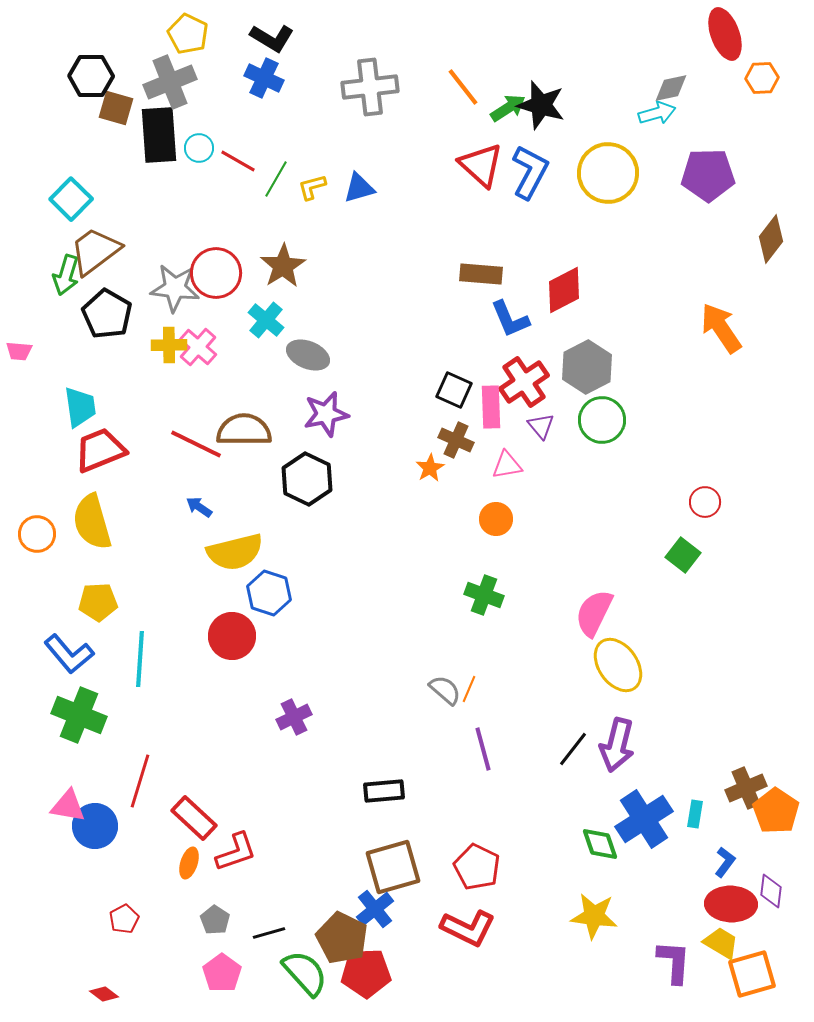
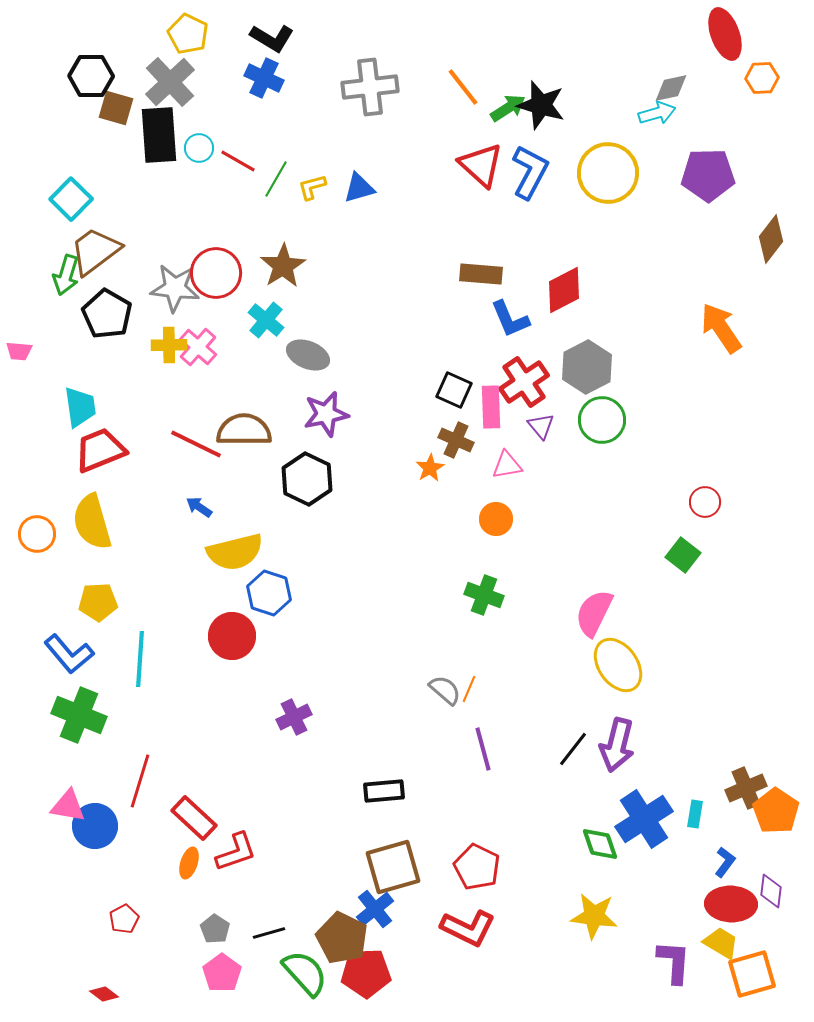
gray cross at (170, 82): rotated 21 degrees counterclockwise
gray pentagon at (215, 920): moved 9 px down
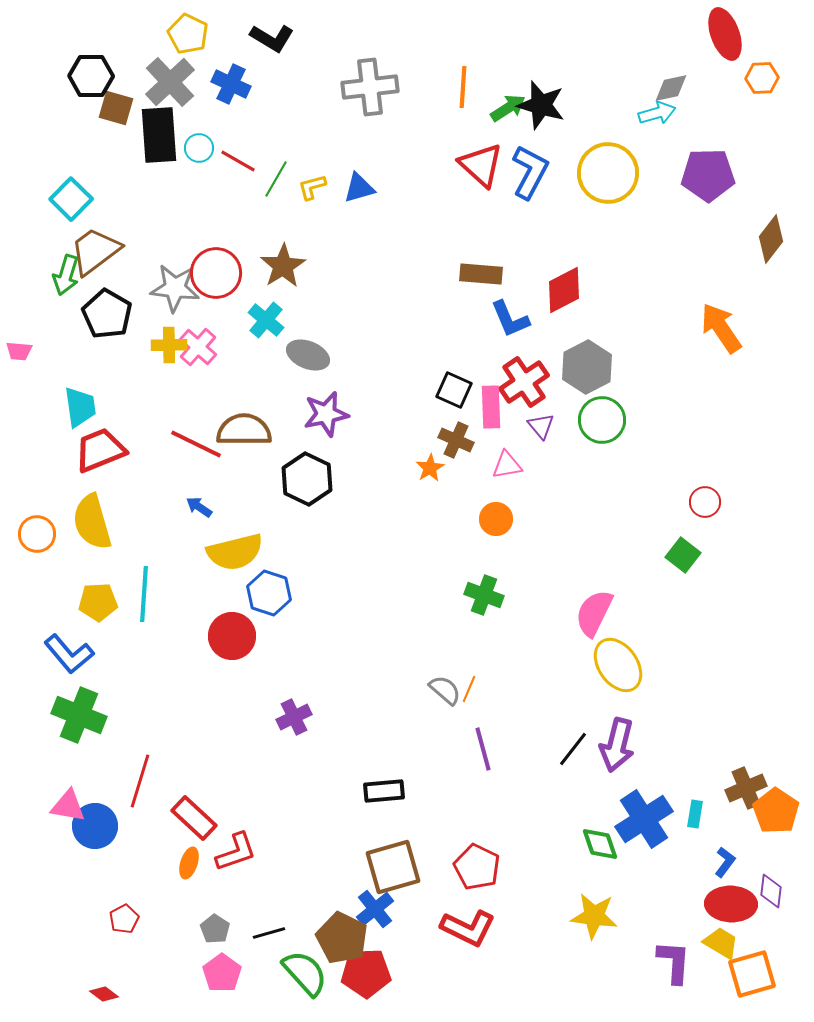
blue cross at (264, 78): moved 33 px left, 6 px down
orange line at (463, 87): rotated 42 degrees clockwise
cyan line at (140, 659): moved 4 px right, 65 px up
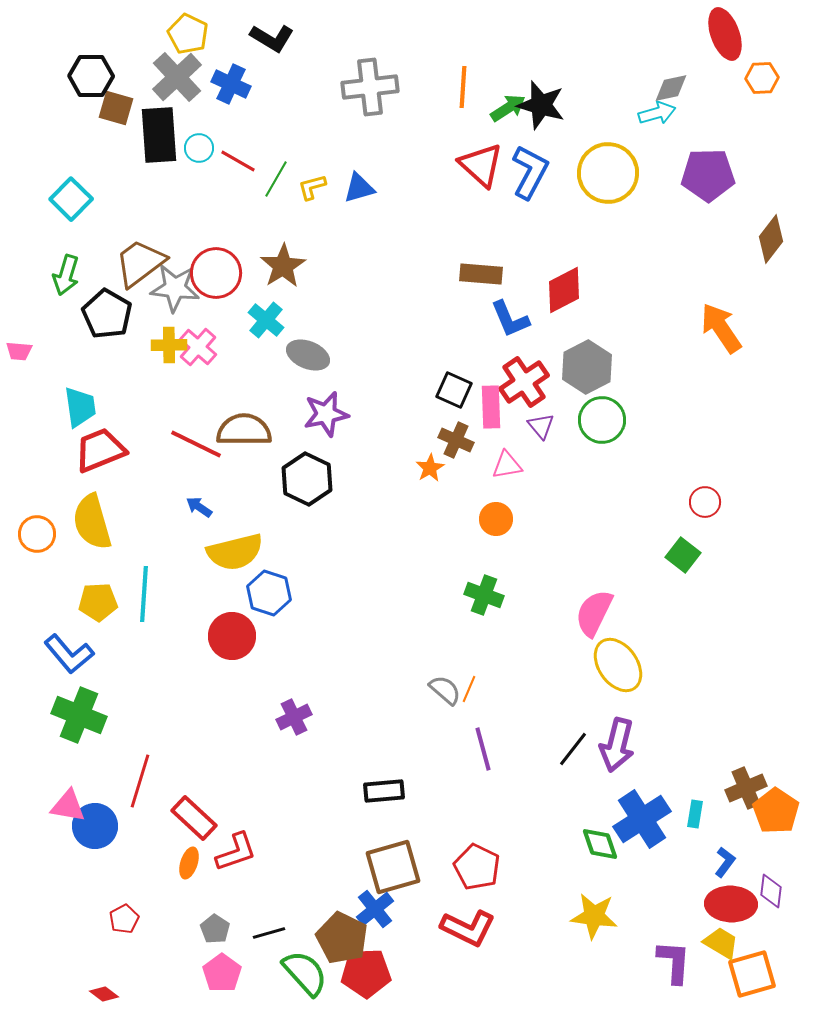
gray cross at (170, 82): moved 7 px right, 5 px up
brown trapezoid at (95, 251): moved 45 px right, 12 px down
blue cross at (644, 819): moved 2 px left
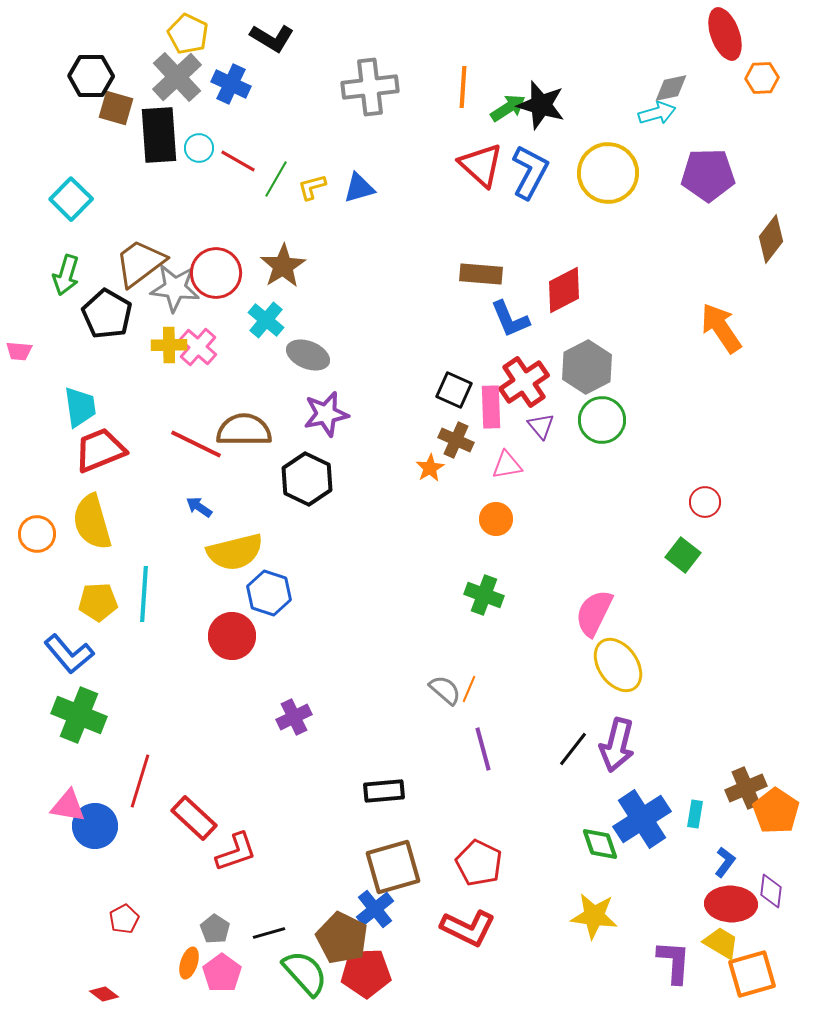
orange ellipse at (189, 863): moved 100 px down
red pentagon at (477, 867): moved 2 px right, 4 px up
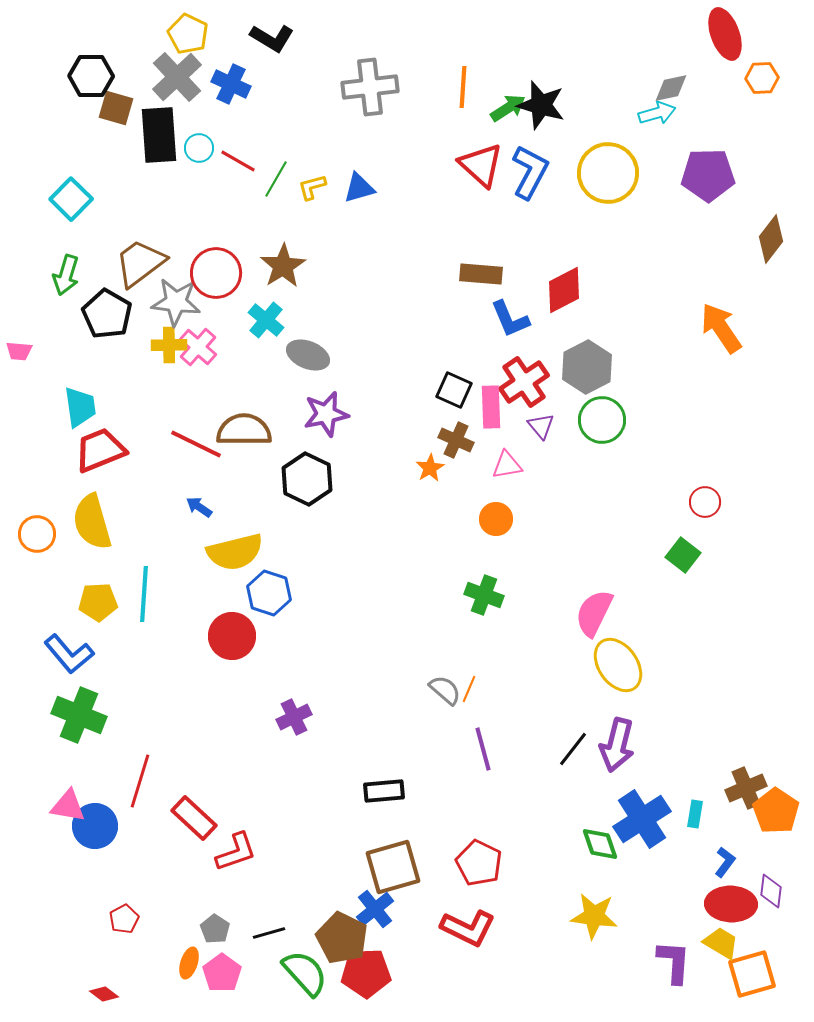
gray star at (175, 288): moved 1 px right, 14 px down
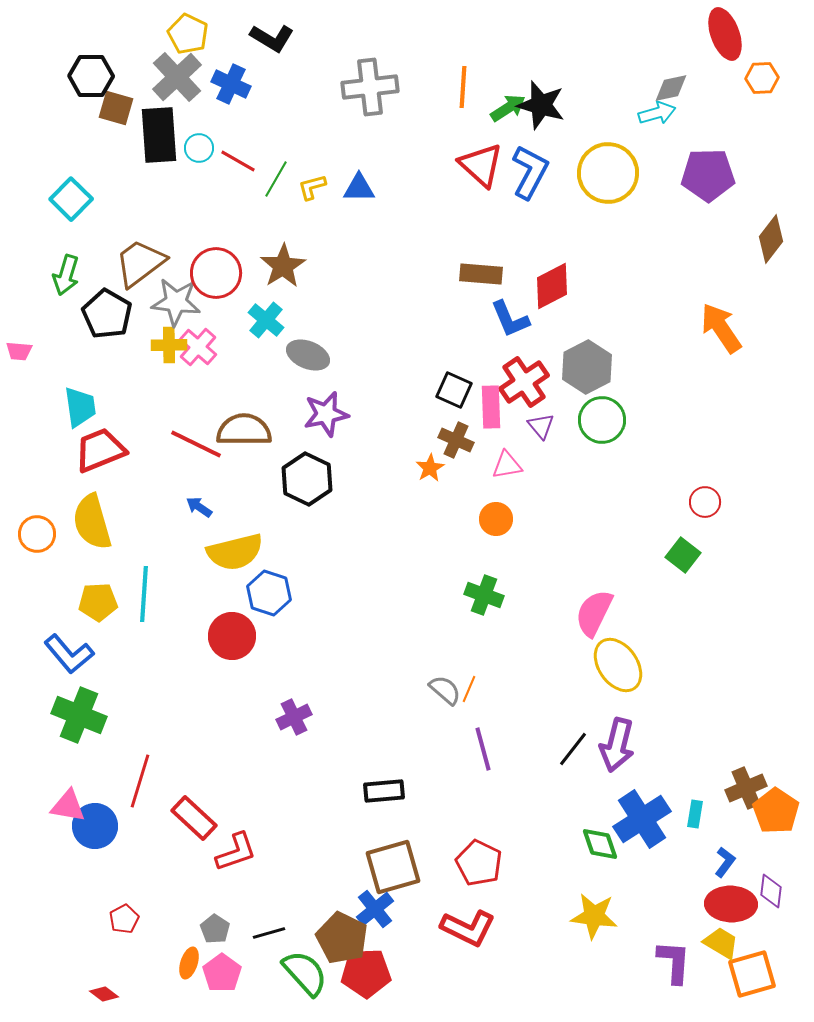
blue triangle at (359, 188): rotated 16 degrees clockwise
red diamond at (564, 290): moved 12 px left, 4 px up
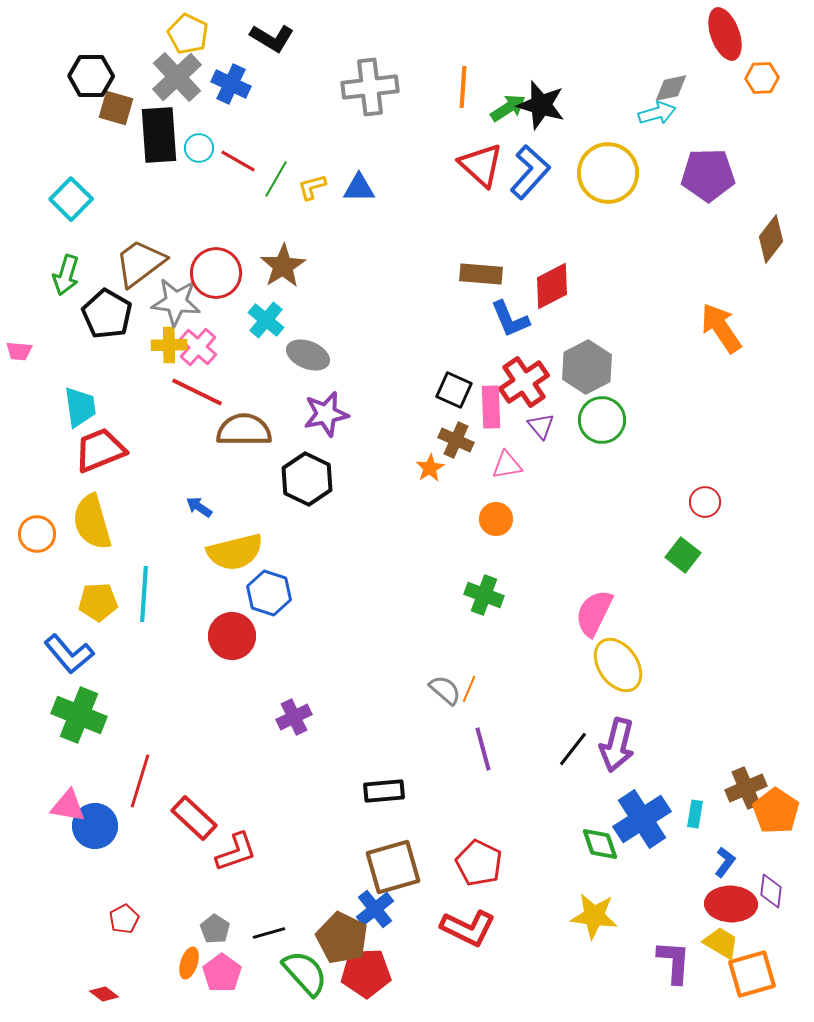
blue L-shape at (530, 172): rotated 14 degrees clockwise
red line at (196, 444): moved 1 px right, 52 px up
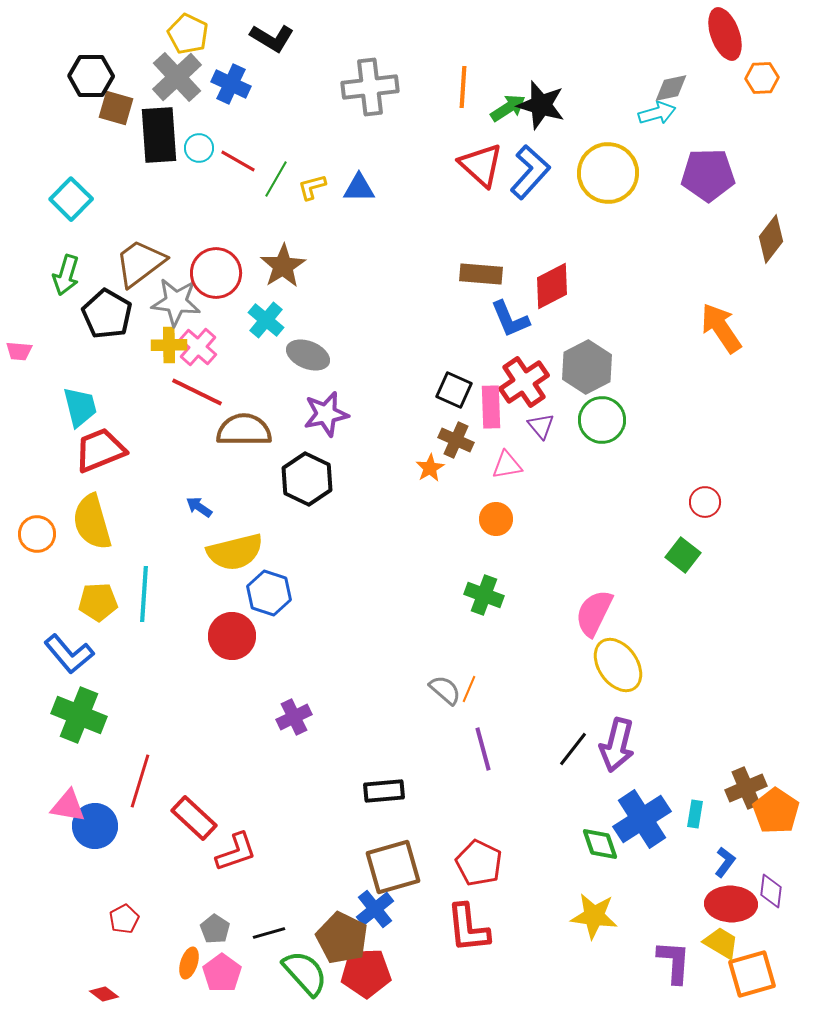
cyan trapezoid at (80, 407): rotated 6 degrees counterclockwise
red L-shape at (468, 928): rotated 58 degrees clockwise
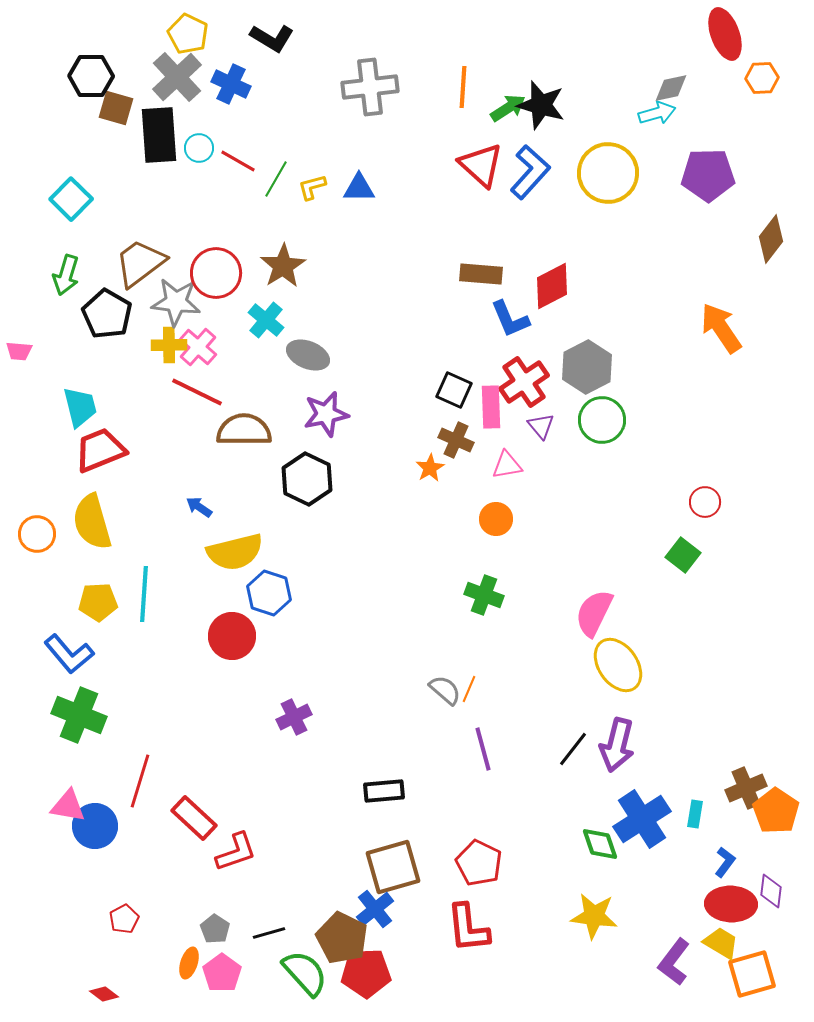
purple L-shape at (674, 962): rotated 147 degrees counterclockwise
